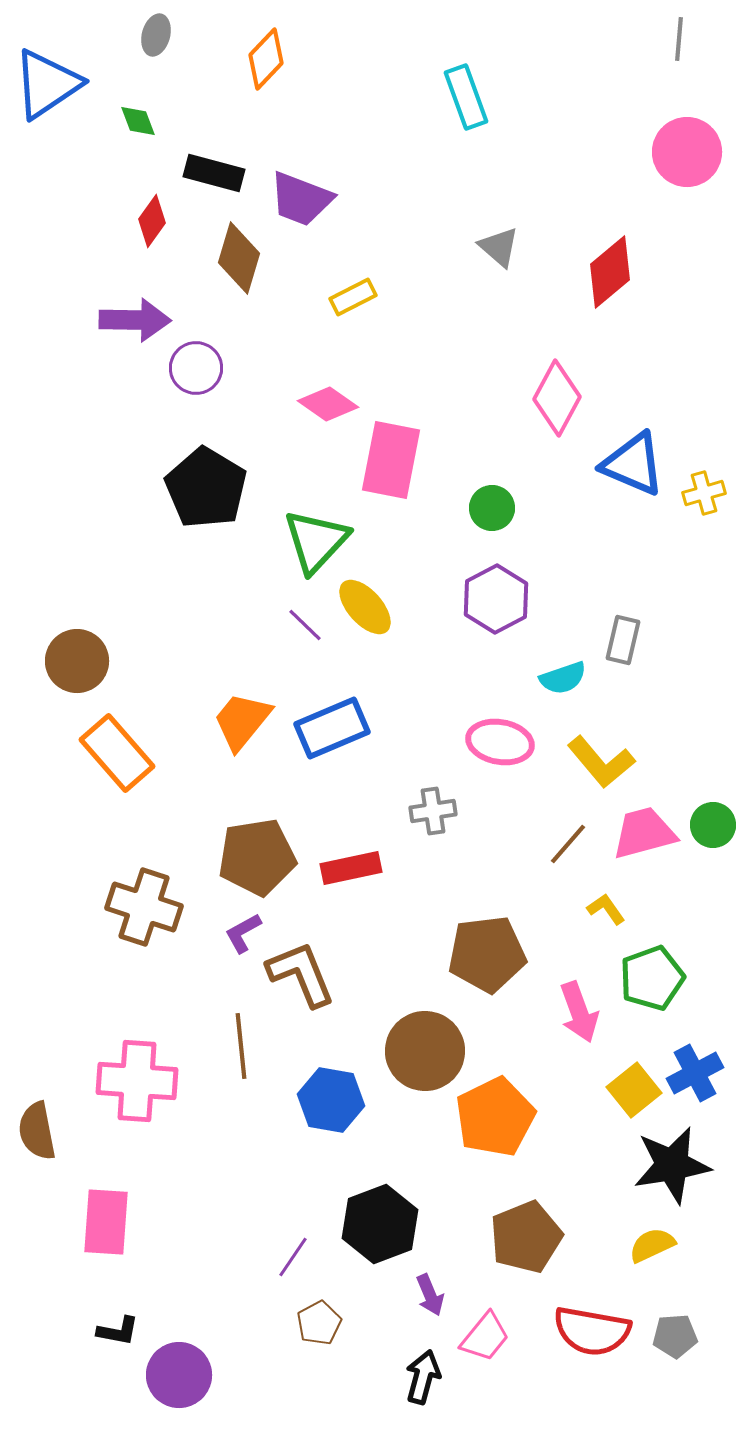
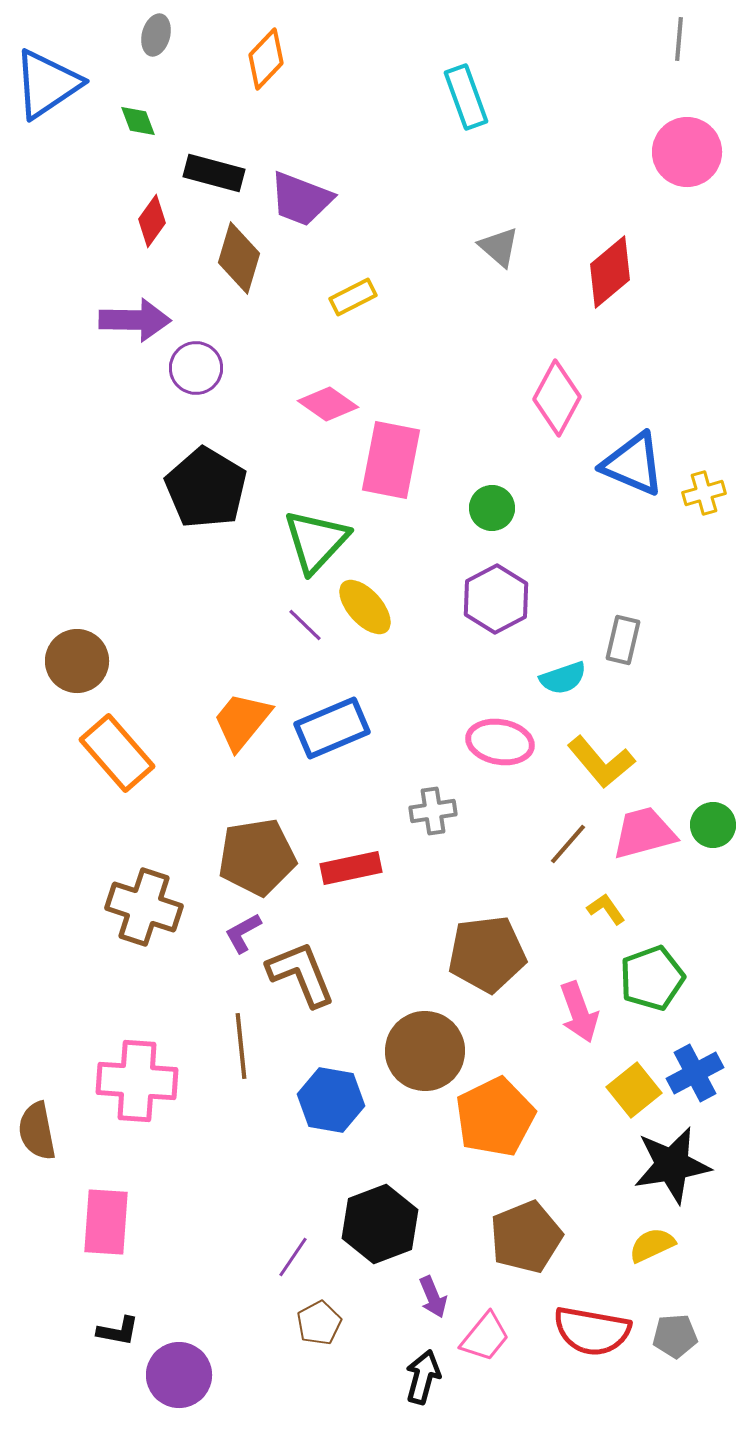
purple arrow at (430, 1295): moved 3 px right, 2 px down
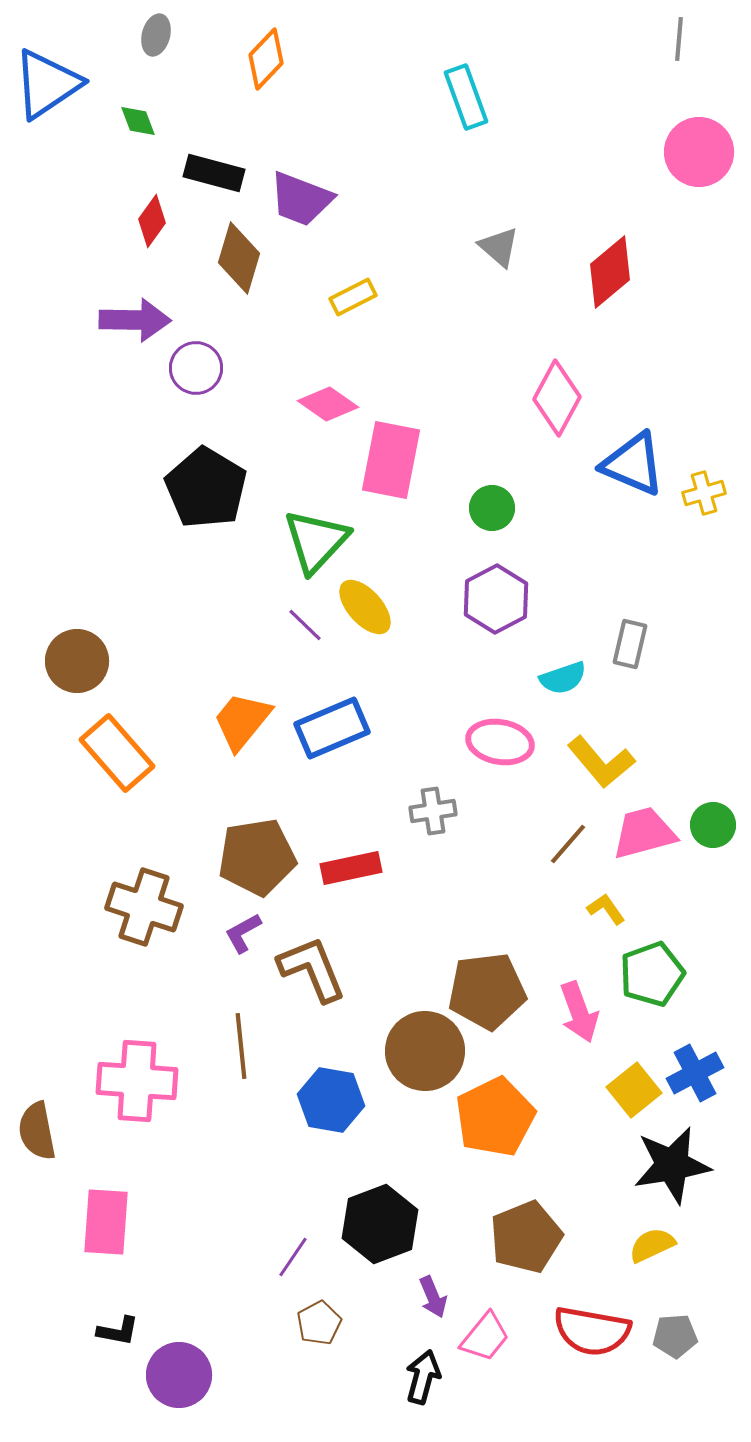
pink circle at (687, 152): moved 12 px right
gray rectangle at (623, 640): moved 7 px right, 4 px down
brown pentagon at (487, 954): moved 37 px down
brown L-shape at (301, 974): moved 11 px right, 5 px up
green pentagon at (652, 978): moved 4 px up
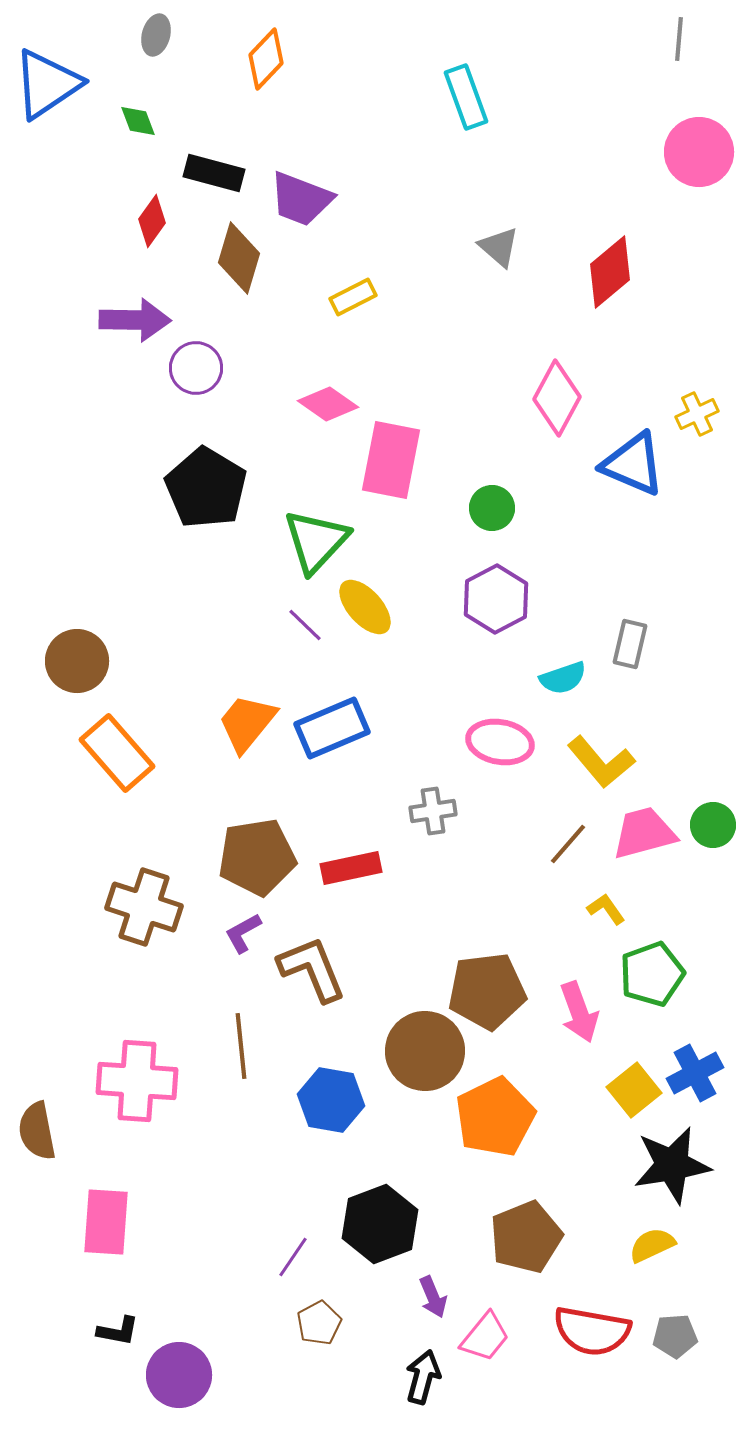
yellow cross at (704, 493): moved 7 px left, 79 px up; rotated 9 degrees counterclockwise
orange trapezoid at (242, 721): moved 5 px right, 2 px down
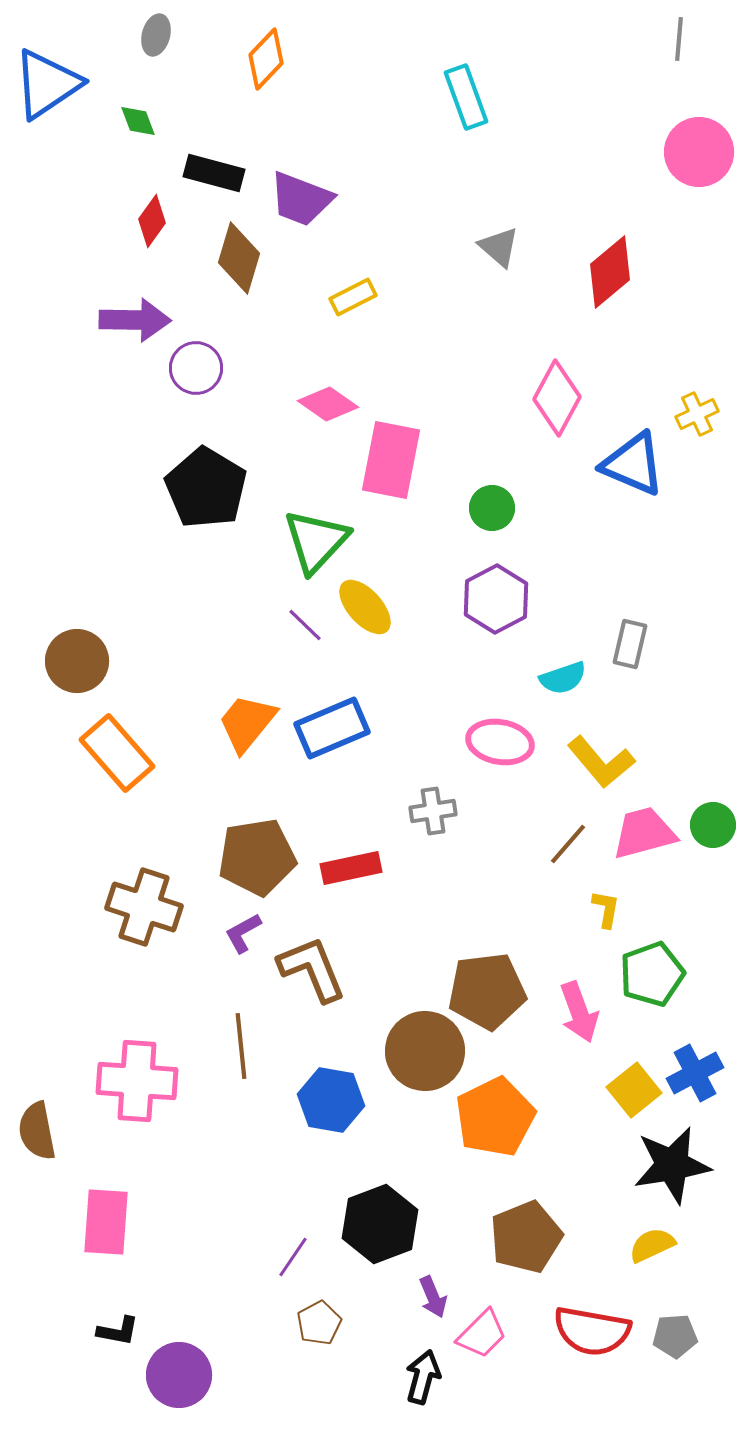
yellow L-shape at (606, 909): rotated 45 degrees clockwise
pink trapezoid at (485, 1337): moved 3 px left, 3 px up; rotated 6 degrees clockwise
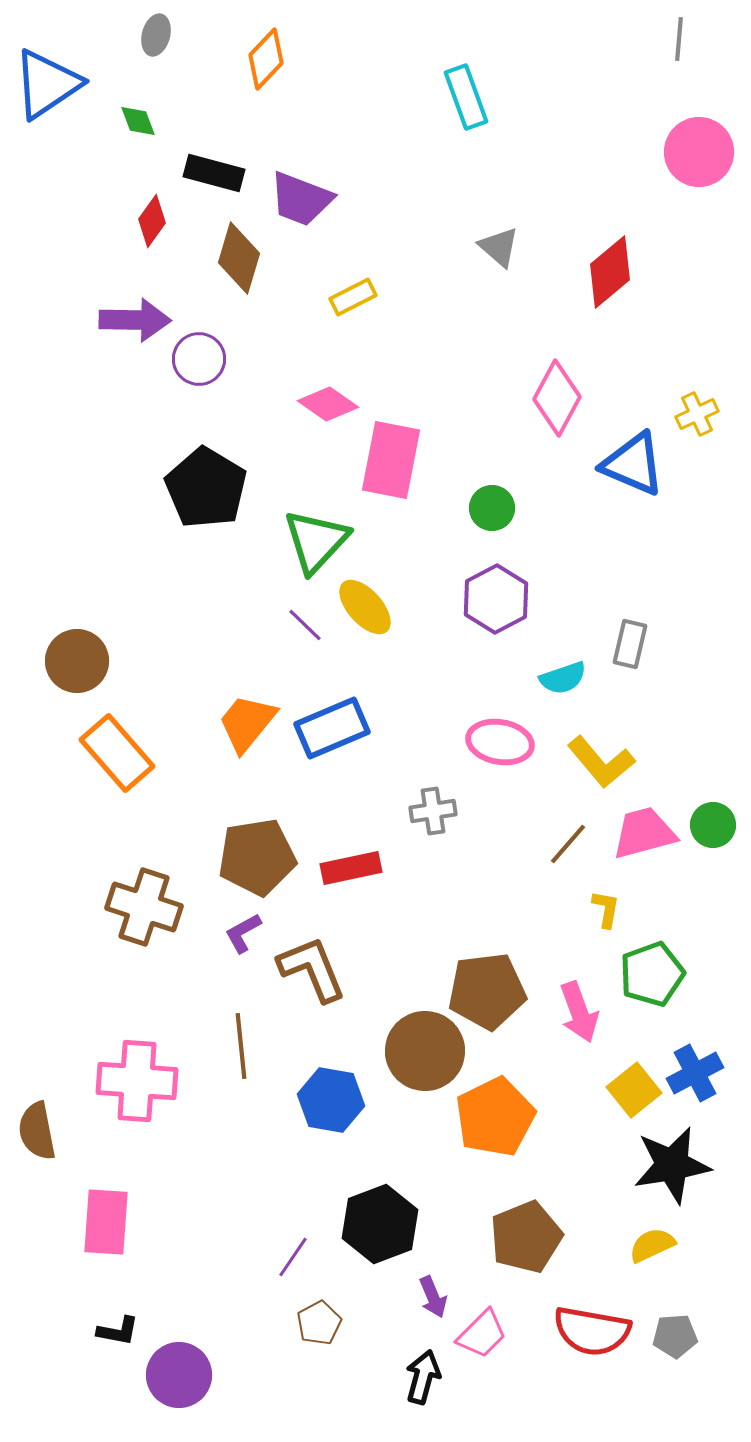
purple circle at (196, 368): moved 3 px right, 9 px up
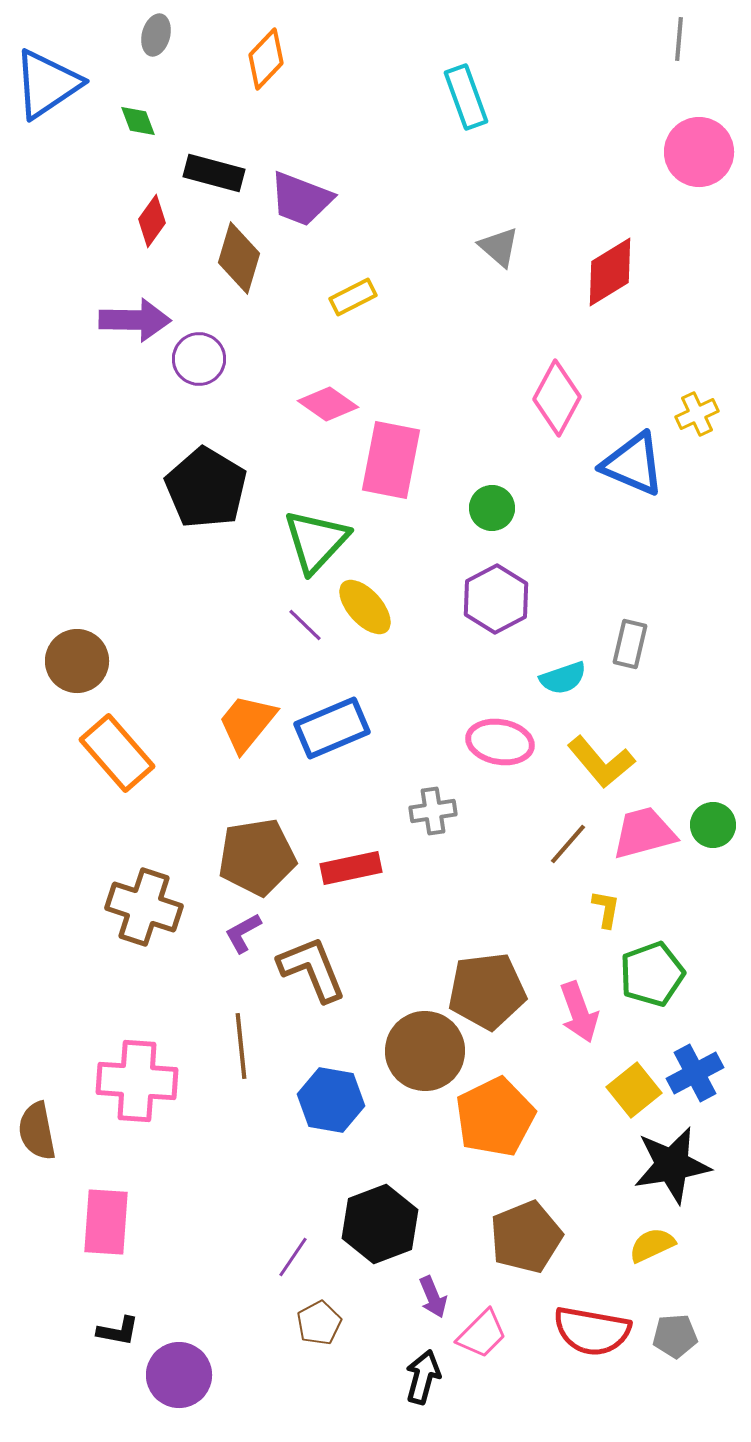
red diamond at (610, 272): rotated 8 degrees clockwise
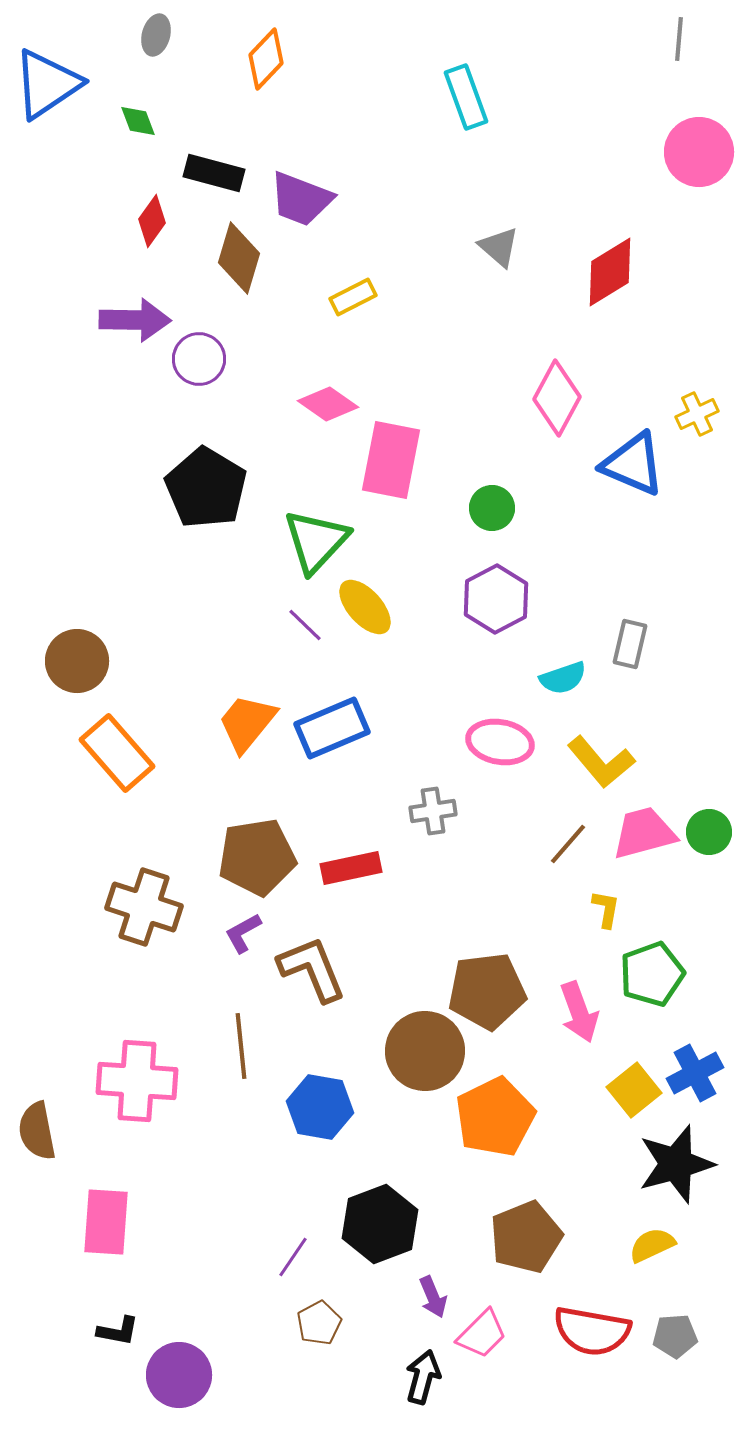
green circle at (713, 825): moved 4 px left, 7 px down
blue hexagon at (331, 1100): moved 11 px left, 7 px down
black star at (672, 1165): moved 4 px right, 1 px up; rotated 6 degrees counterclockwise
